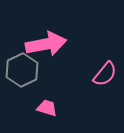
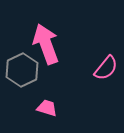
pink arrow: rotated 99 degrees counterclockwise
pink semicircle: moved 1 px right, 6 px up
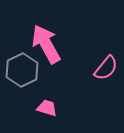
pink arrow: rotated 9 degrees counterclockwise
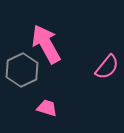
pink semicircle: moved 1 px right, 1 px up
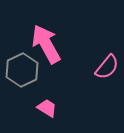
pink trapezoid: rotated 15 degrees clockwise
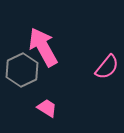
pink arrow: moved 3 px left, 3 px down
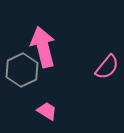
pink arrow: rotated 15 degrees clockwise
pink trapezoid: moved 3 px down
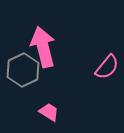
gray hexagon: moved 1 px right
pink trapezoid: moved 2 px right, 1 px down
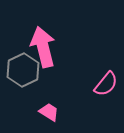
pink semicircle: moved 1 px left, 17 px down
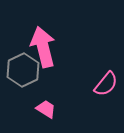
pink trapezoid: moved 3 px left, 3 px up
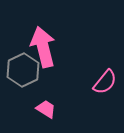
pink semicircle: moved 1 px left, 2 px up
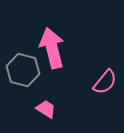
pink arrow: moved 9 px right, 1 px down
gray hexagon: rotated 20 degrees counterclockwise
